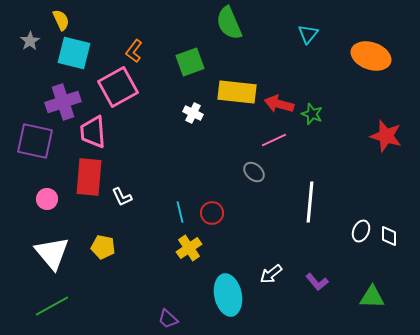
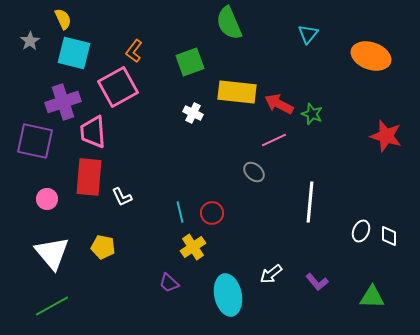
yellow semicircle: moved 2 px right, 1 px up
red arrow: rotated 12 degrees clockwise
yellow cross: moved 4 px right, 1 px up
purple trapezoid: moved 1 px right, 36 px up
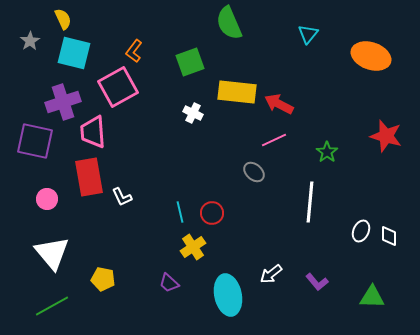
green star: moved 15 px right, 38 px down; rotated 15 degrees clockwise
red rectangle: rotated 15 degrees counterclockwise
yellow pentagon: moved 32 px down
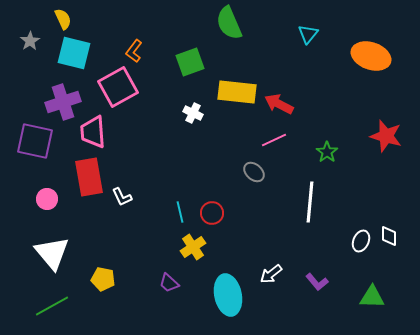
white ellipse: moved 10 px down
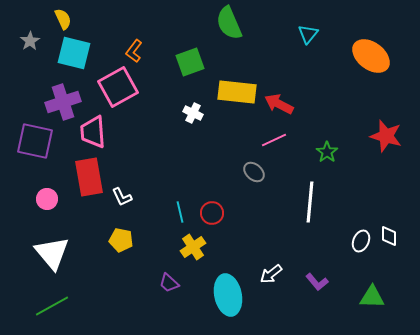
orange ellipse: rotated 18 degrees clockwise
yellow pentagon: moved 18 px right, 39 px up
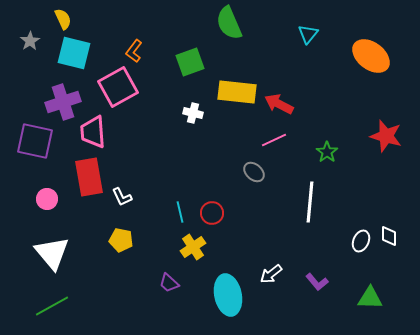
white cross: rotated 12 degrees counterclockwise
green triangle: moved 2 px left, 1 px down
